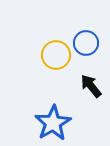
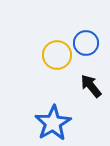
yellow circle: moved 1 px right
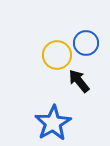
black arrow: moved 12 px left, 5 px up
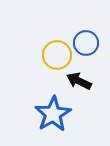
black arrow: rotated 25 degrees counterclockwise
blue star: moved 9 px up
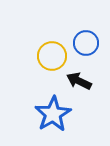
yellow circle: moved 5 px left, 1 px down
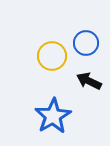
black arrow: moved 10 px right
blue star: moved 2 px down
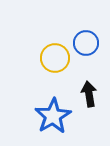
yellow circle: moved 3 px right, 2 px down
black arrow: moved 13 px down; rotated 55 degrees clockwise
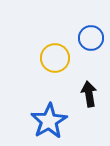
blue circle: moved 5 px right, 5 px up
blue star: moved 4 px left, 5 px down
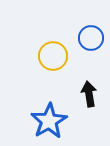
yellow circle: moved 2 px left, 2 px up
